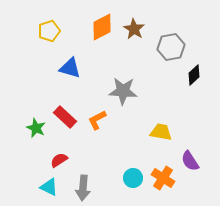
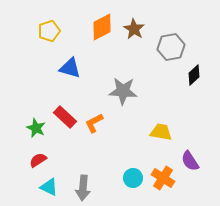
orange L-shape: moved 3 px left, 3 px down
red semicircle: moved 21 px left
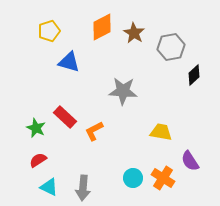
brown star: moved 4 px down
blue triangle: moved 1 px left, 6 px up
orange L-shape: moved 8 px down
